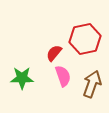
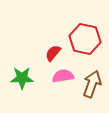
red hexagon: rotated 24 degrees clockwise
red semicircle: moved 1 px left
pink semicircle: rotated 80 degrees counterclockwise
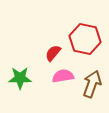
green star: moved 2 px left
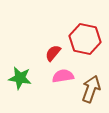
green star: rotated 10 degrees clockwise
brown arrow: moved 1 px left, 5 px down
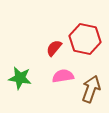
red semicircle: moved 1 px right, 5 px up
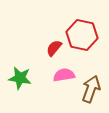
red hexagon: moved 3 px left, 4 px up
pink semicircle: moved 1 px right, 1 px up
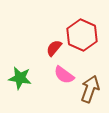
red hexagon: rotated 12 degrees clockwise
pink semicircle: rotated 135 degrees counterclockwise
brown arrow: moved 1 px left
